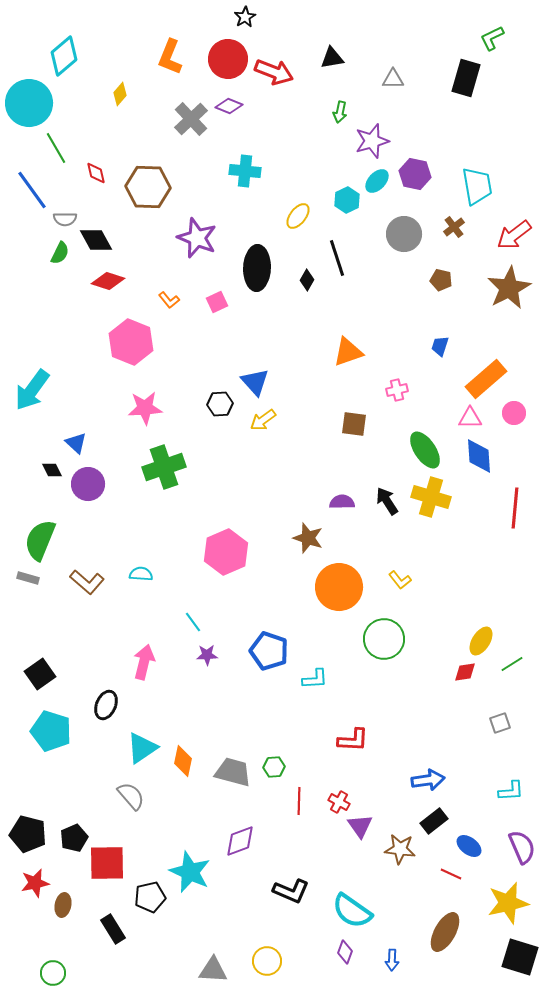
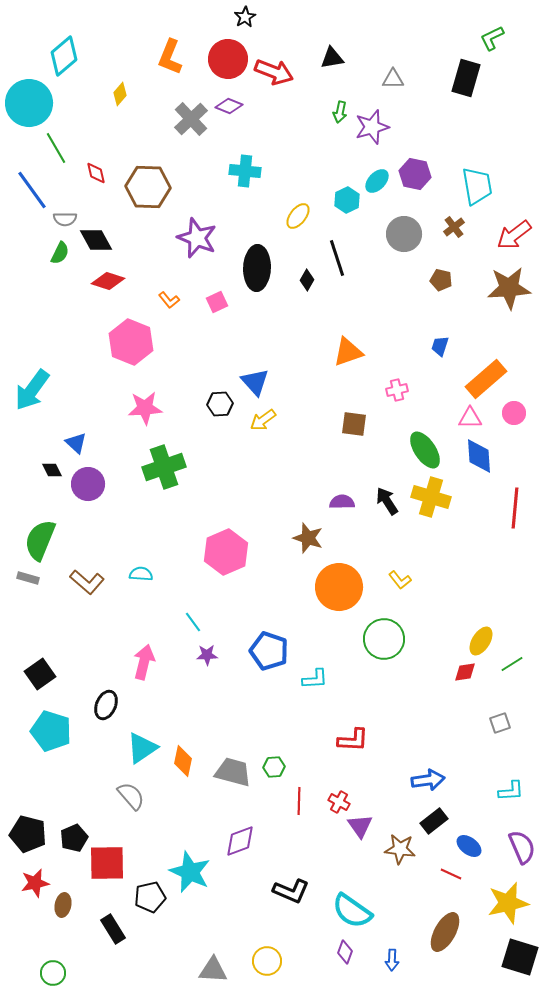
purple star at (372, 141): moved 14 px up
brown star at (509, 288): rotated 24 degrees clockwise
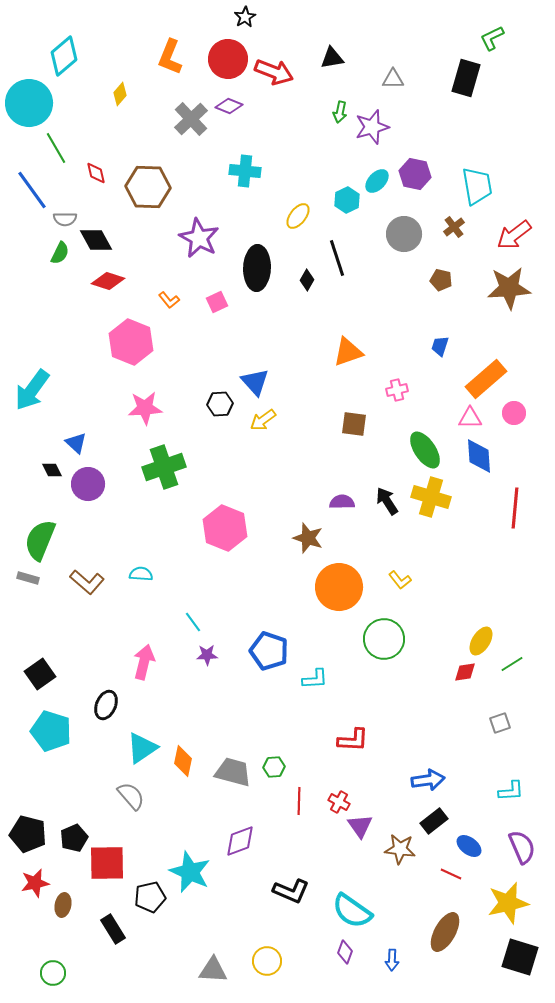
purple star at (197, 238): moved 2 px right; rotated 6 degrees clockwise
pink hexagon at (226, 552): moved 1 px left, 24 px up; rotated 15 degrees counterclockwise
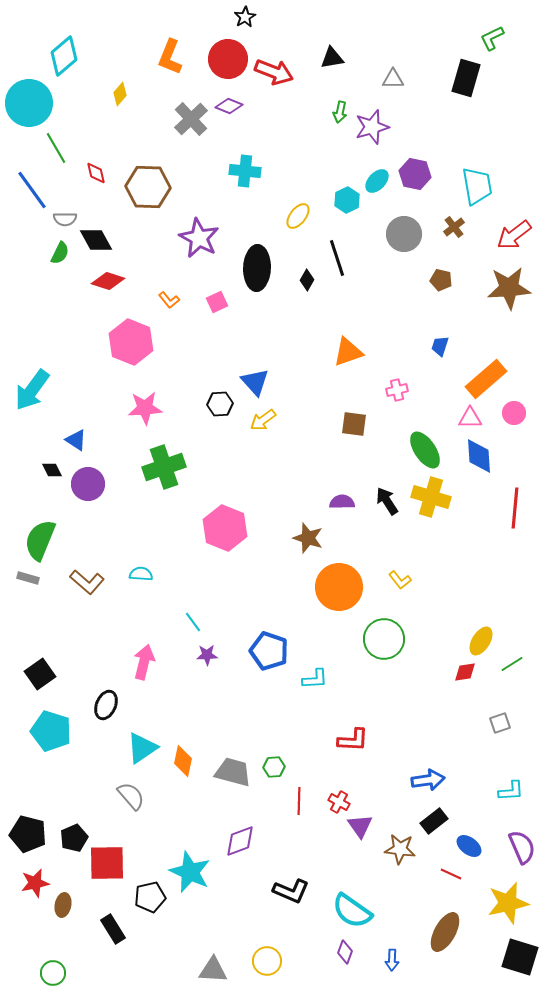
blue triangle at (76, 443): moved 3 px up; rotated 10 degrees counterclockwise
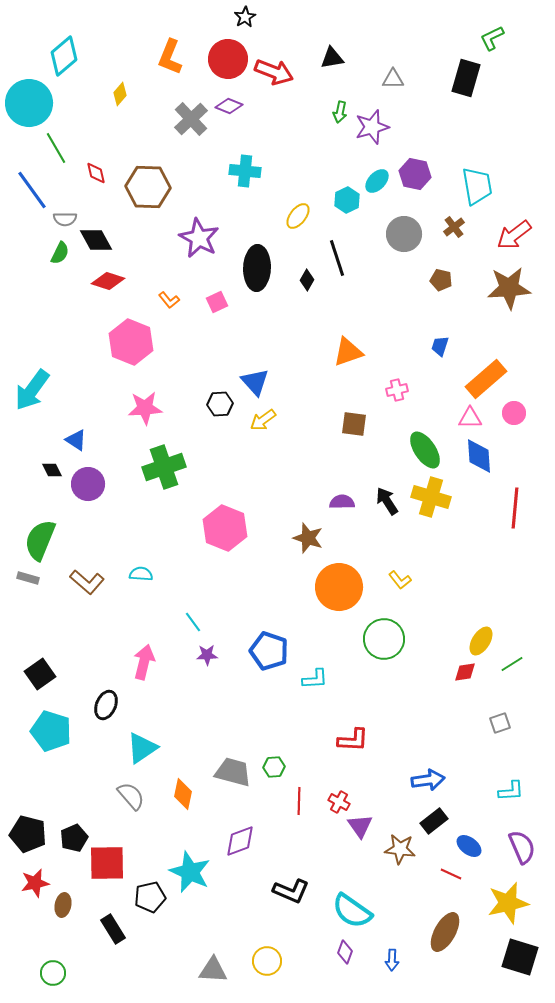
orange diamond at (183, 761): moved 33 px down
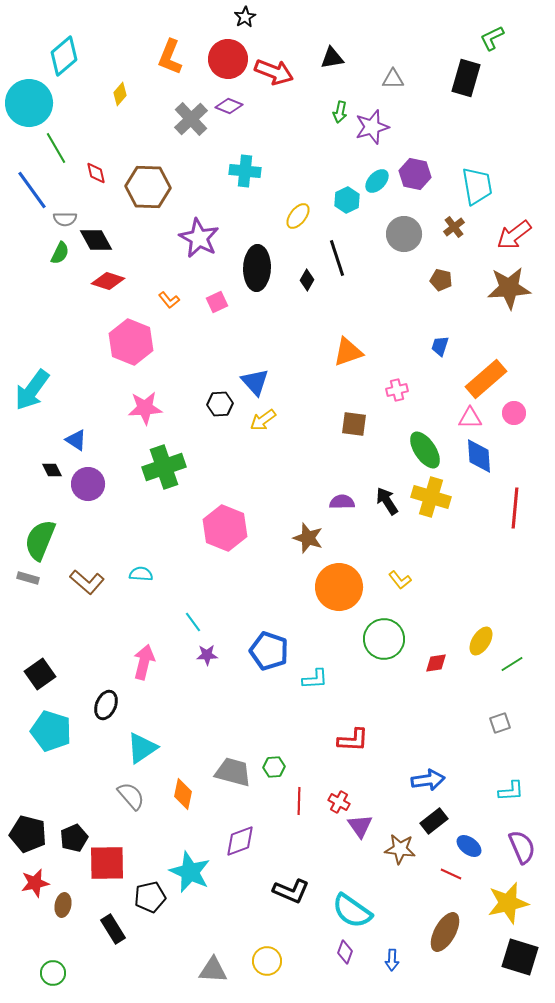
red diamond at (465, 672): moved 29 px left, 9 px up
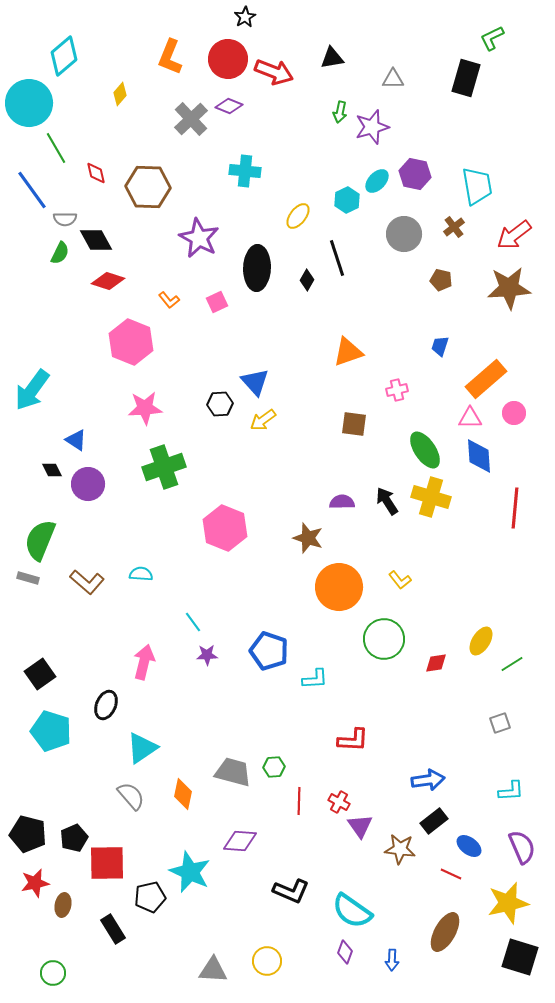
purple diamond at (240, 841): rotated 24 degrees clockwise
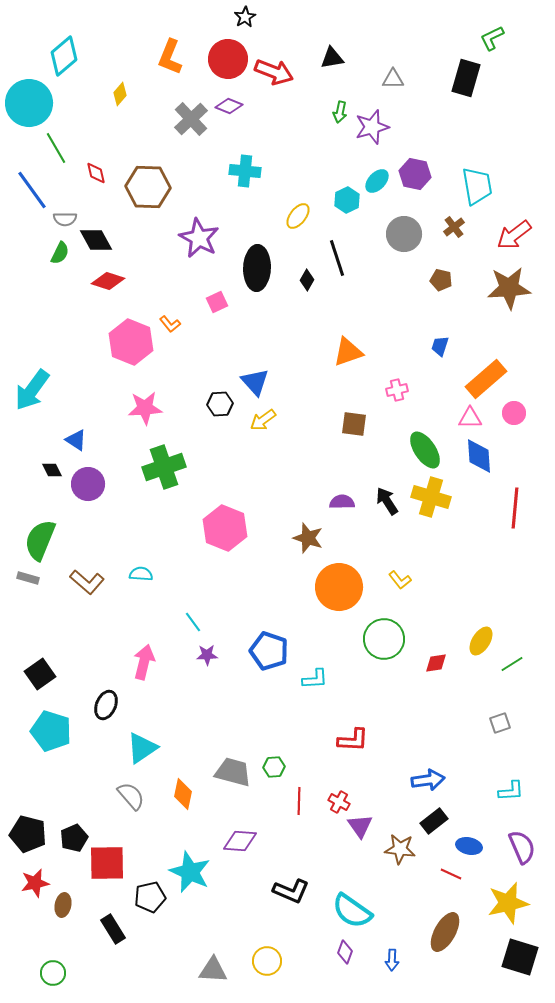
orange L-shape at (169, 300): moved 1 px right, 24 px down
blue ellipse at (469, 846): rotated 25 degrees counterclockwise
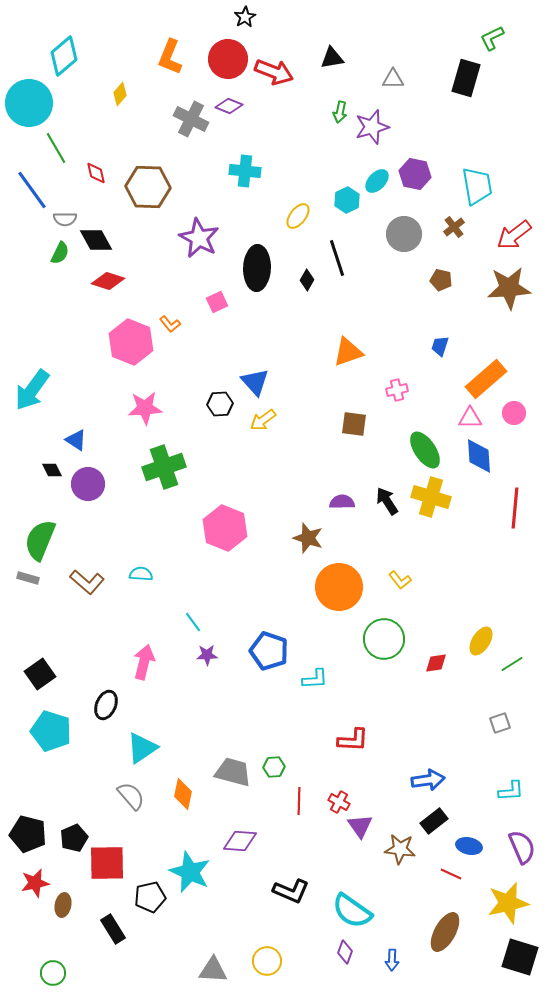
gray cross at (191, 119): rotated 20 degrees counterclockwise
